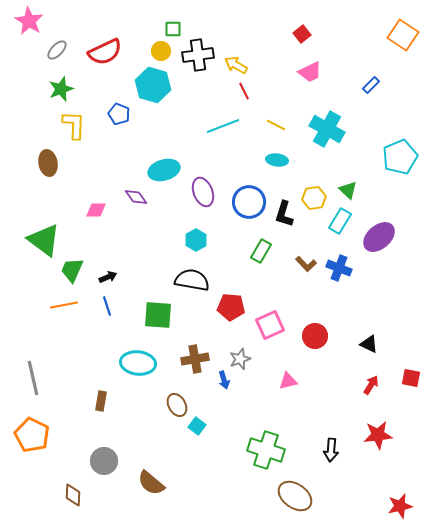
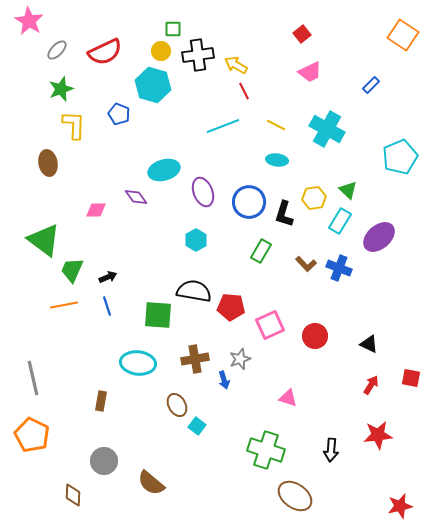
black semicircle at (192, 280): moved 2 px right, 11 px down
pink triangle at (288, 381): moved 17 px down; rotated 30 degrees clockwise
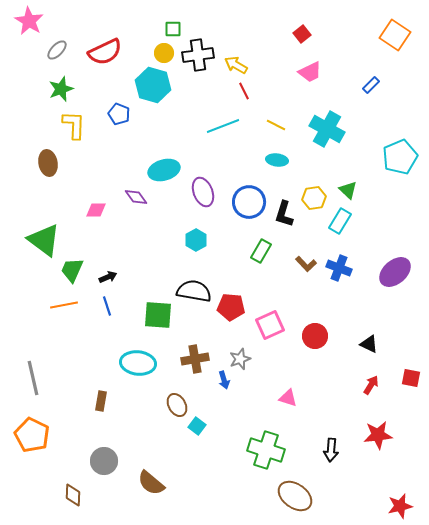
orange square at (403, 35): moved 8 px left
yellow circle at (161, 51): moved 3 px right, 2 px down
purple ellipse at (379, 237): moved 16 px right, 35 px down
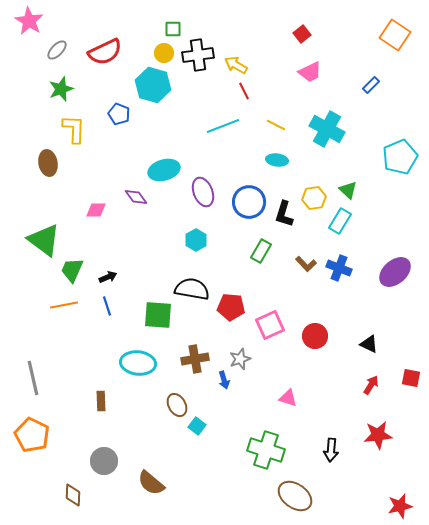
yellow L-shape at (74, 125): moved 4 px down
black semicircle at (194, 291): moved 2 px left, 2 px up
brown rectangle at (101, 401): rotated 12 degrees counterclockwise
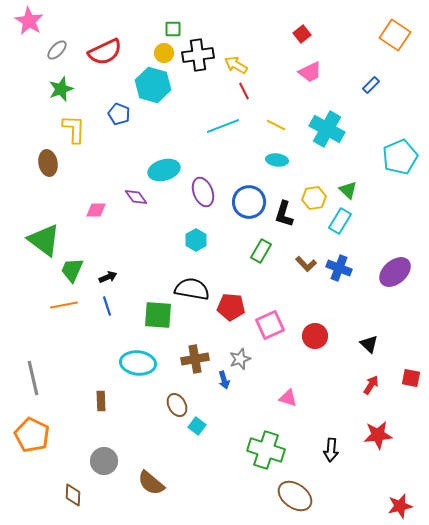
black triangle at (369, 344): rotated 18 degrees clockwise
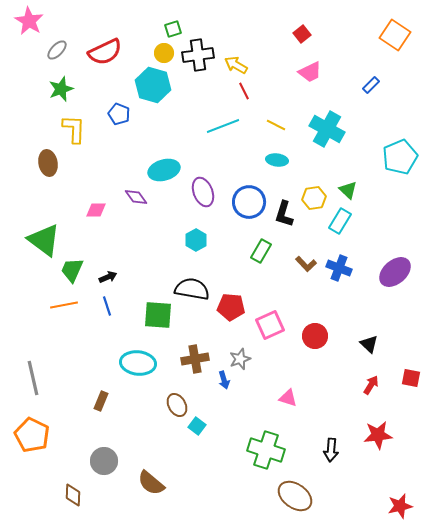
green square at (173, 29): rotated 18 degrees counterclockwise
brown rectangle at (101, 401): rotated 24 degrees clockwise
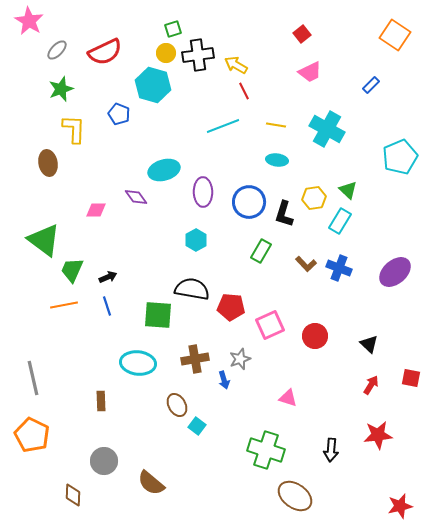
yellow circle at (164, 53): moved 2 px right
yellow line at (276, 125): rotated 18 degrees counterclockwise
purple ellipse at (203, 192): rotated 20 degrees clockwise
brown rectangle at (101, 401): rotated 24 degrees counterclockwise
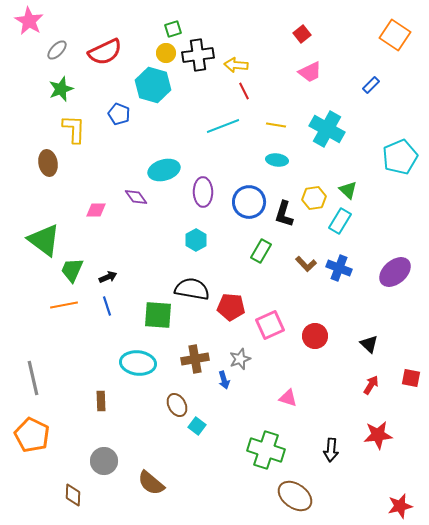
yellow arrow at (236, 65): rotated 25 degrees counterclockwise
